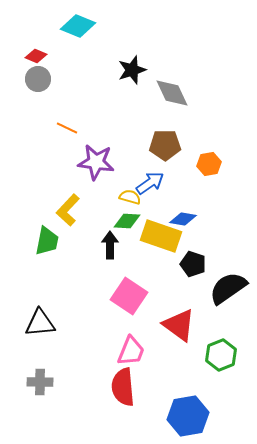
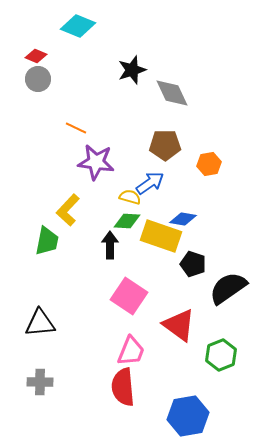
orange line: moved 9 px right
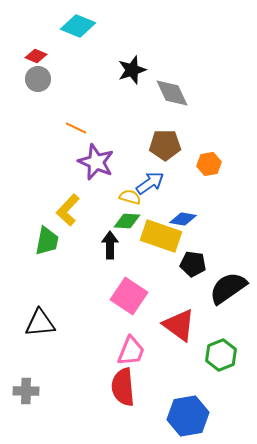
purple star: rotated 15 degrees clockwise
black pentagon: rotated 10 degrees counterclockwise
gray cross: moved 14 px left, 9 px down
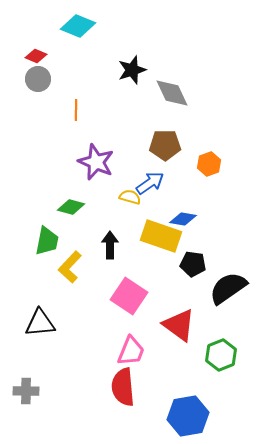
orange line: moved 18 px up; rotated 65 degrees clockwise
orange hexagon: rotated 10 degrees counterclockwise
yellow L-shape: moved 2 px right, 57 px down
green diamond: moved 56 px left, 14 px up; rotated 12 degrees clockwise
